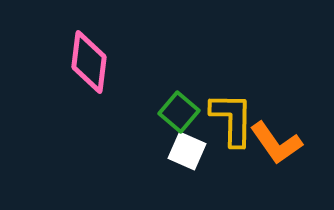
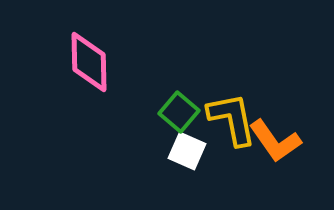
pink diamond: rotated 8 degrees counterclockwise
yellow L-shape: rotated 12 degrees counterclockwise
orange L-shape: moved 1 px left, 2 px up
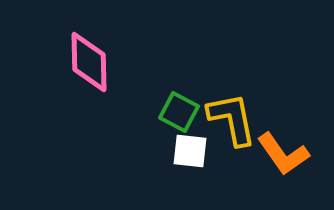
green square: rotated 12 degrees counterclockwise
orange L-shape: moved 8 px right, 13 px down
white square: moved 3 px right; rotated 18 degrees counterclockwise
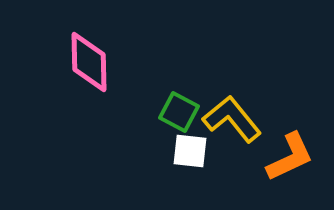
yellow L-shape: rotated 28 degrees counterclockwise
orange L-shape: moved 7 px right, 3 px down; rotated 80 degrees counterclockwise
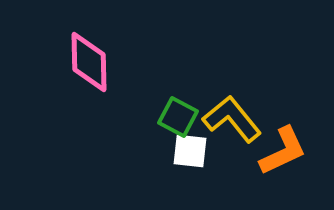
green square: moved 1 px left, 5 px down
orange L-shape: moved 7 px left, 6 px up
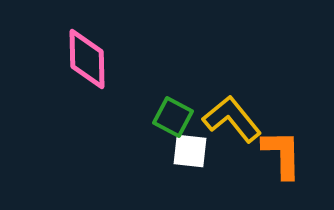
pink diamond: moved 2 px left, 3 px up
green square: moved 5 px left
orange L-shape: moved 1 px left, 3 px down; rotated 66 degrees counterclockwise
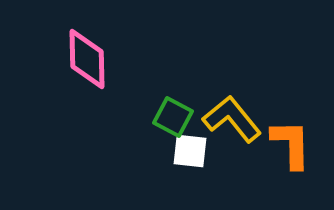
orange L-shape: moved 9 px right, 10 px up
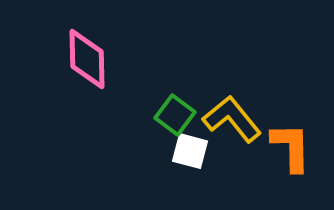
green square: moved 2 px right, 2 px up; rotated 9 degrees clockwise
orange L-shape: moved 3 px down
white square: rotated 9 degrees clockwise
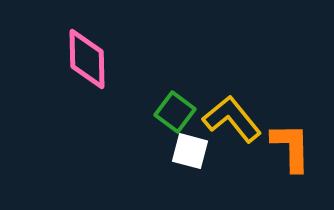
green square: moved 3 px up
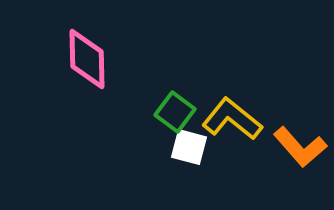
yellow L-shape: rotated 12 degrees counterclockwise
orange L-shape: moved 9 px right; rotated 140 degrees clockwise
white square: moved 1 px left, 4 px up
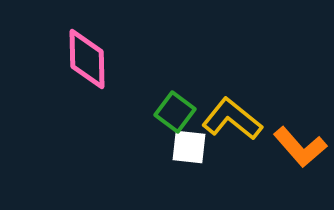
white square: rotated 9 degrees counterclockwise
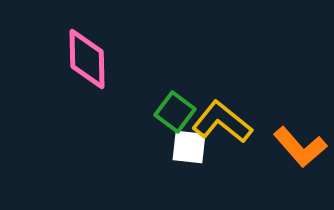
yellow L-shape: moved 10 px left, 3 px down
